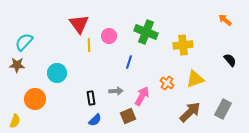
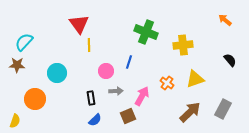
pink circle: moved 3 px left, 35 px down
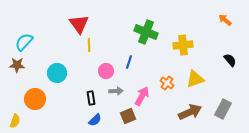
brown arrow: rotated 20 degrees clockwise
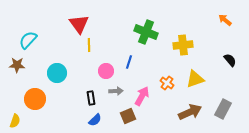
cyan semicircle: moved 4 px right, 2 px up
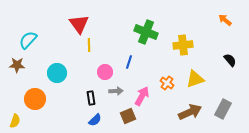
pink circle: moved 1 px left, 1 px down
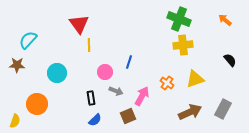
green cross: moved 33 px right, 13 px up
gray arrow: rotated 24 degrees clockwise
orange circle: moved 2 px right, 5 px down
